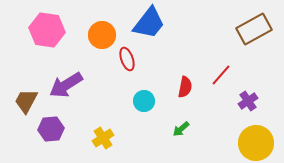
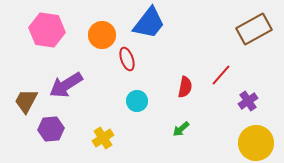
cyan circle: moved 7 px left
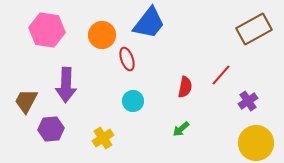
purple arrow: rotated 56 degrees counterclockwise
cyan circle: moved 4 px left
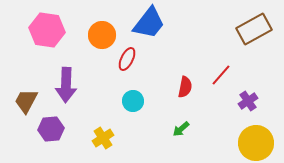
red ellipse: rotated 45 degrees clockwise
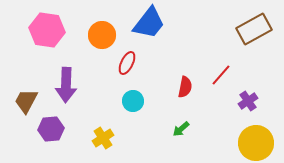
red ellipse: moved 4 px down
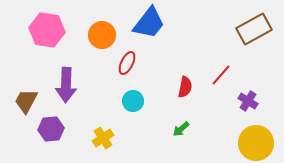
purple cross: rotated 24 degrees counterclockwise
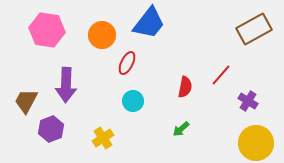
purple hexagon: rotated 15 degrees counterclockwise
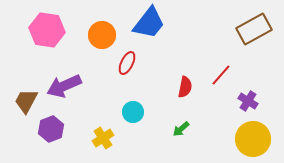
purple arrow: moved 2 px left, 1 px down; rotated 64 degrees clockwise
cyan circle: moved 11 px down
yellow circle: moved 3 px left, 4 px up
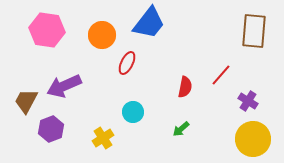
brown rectangle: moved 2 px down; rotated 56 degrees counterclockwise
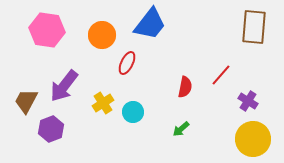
blue trapezoid: moved 1 px right, 1 px down
brown rectangle: moved 4 px up
purple arrow: rotated 28 degrees counterclockwise
yellow cross: moved 35 px up
